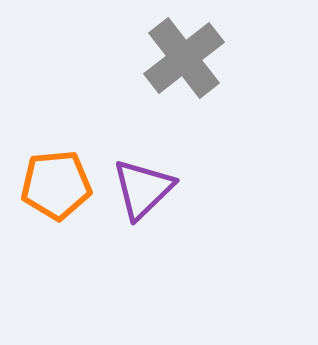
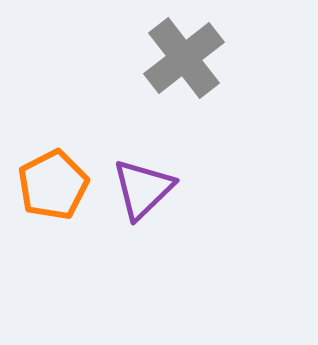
orange pentagon: moved 3 px left; rotated 22 degrees counterclockwise
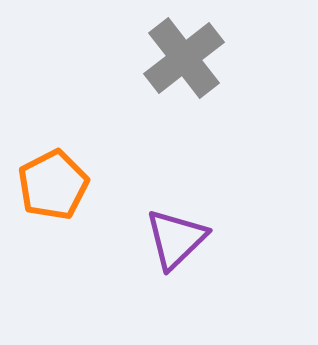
purple triangle: moved 33 px right, 50 px down
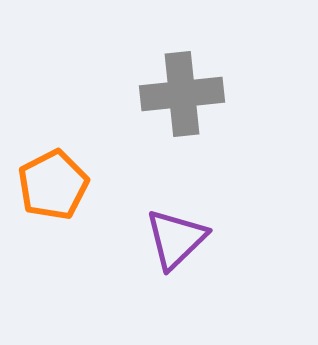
gray cross: moved 2 px left, 36 px down; rotated 32 degrees clockwise
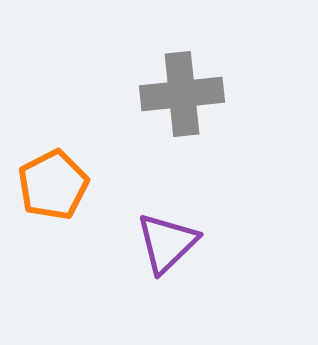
purple triangle: moved 9 px left, 4 px down
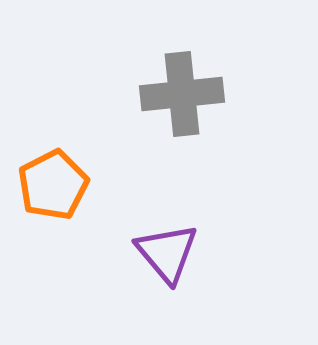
purple triangle: moved 10 px down; rotated 26 degrees counterclockwise
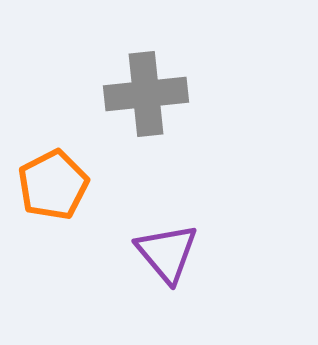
gray cross: moved 36 px left
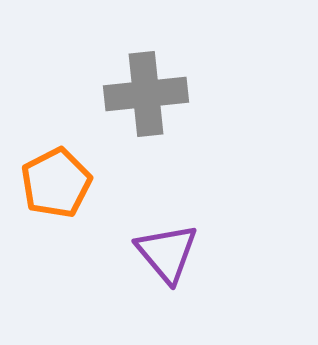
orange pentagon: moved 3 px right, 2 px up
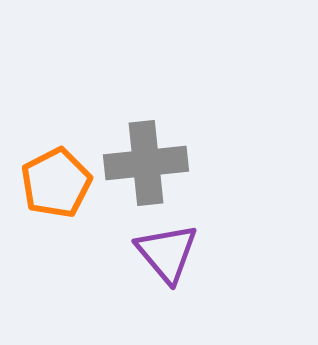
gray cross: moved 69 px down
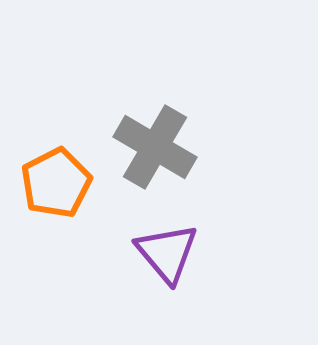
gray cross: moved 9 px right, 16 px up; rotated 36 degrees clockwise
